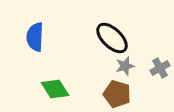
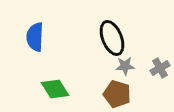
black ellipse: rotated 24 degrees clockwise
gray star: rotated 12 degrees clockwise
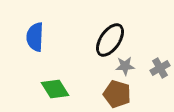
black ellipse: moved 2 px left, 2 px down; rotated 56 degrees clockwise
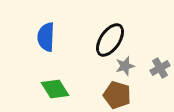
blue semicircle: moved 11 px right
gray star: rotated 12 degrees counterclockwise
brown pentagon: moved 1 px down
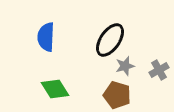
gray cross: moved 1 px left, 2 px down
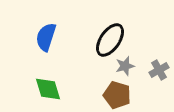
blue semicircle: rotated 16 degrees clockwise
green diamond: moved 7 px left; rotated 16 degrees clockwise
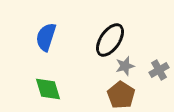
brown pentagon: moved 4 px right; rotated 16 degrees clockwise
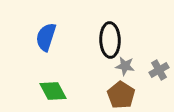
black ellipse: rotated 36 degrees counterclockwise
gray star: rotated 24 degrees clockwise
green diamond: moved 5 px right, 2 px down; rotated 12 degrees counterclockwise
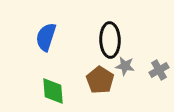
green diamond: rotated 24 degrees clockwise
brown pentagon: moved 21 px left, 15 px up
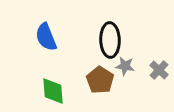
blue semicircle: rotated 40 degrees counterclockwise
gray cross: rotated 18 degrees counterclockwise
